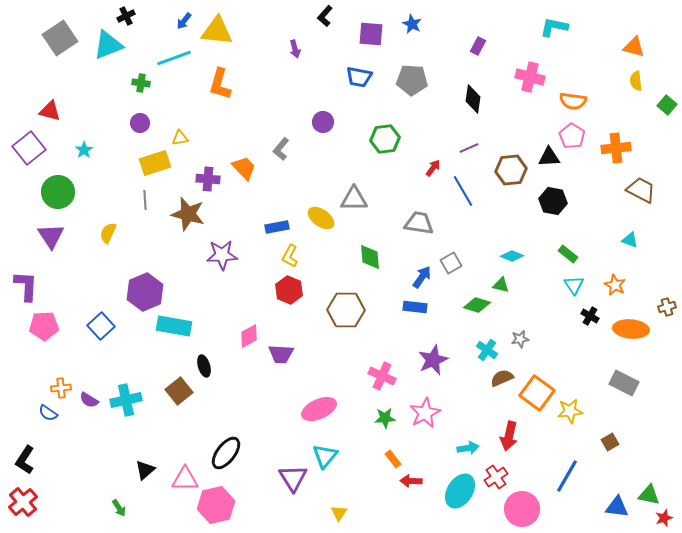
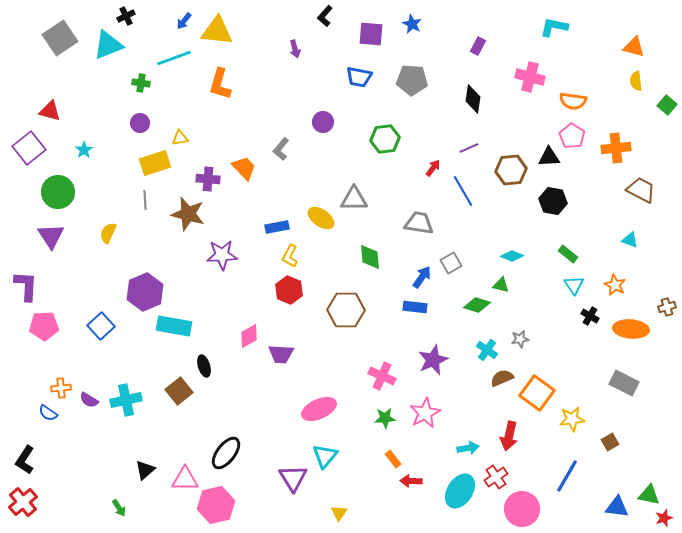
yellow star at (570, 411): moved 2 px right, 8 px down
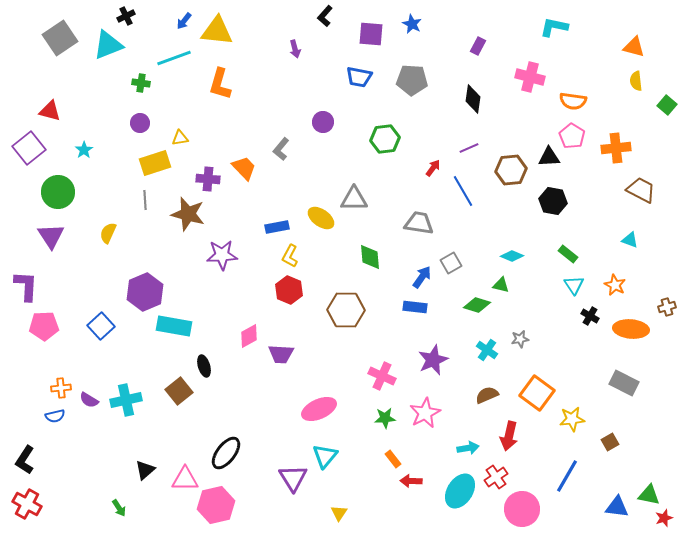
brown semicircle at (502, 378): moved 15 px left, 17 px down
blue semicircle at (48, 413): moved 7 px right, 3 px down; rotated 48 degrees counterclockwise
red cross at (23, 502): moved 4 px right, 2 px down; rotated 20 degrees counterclockwise
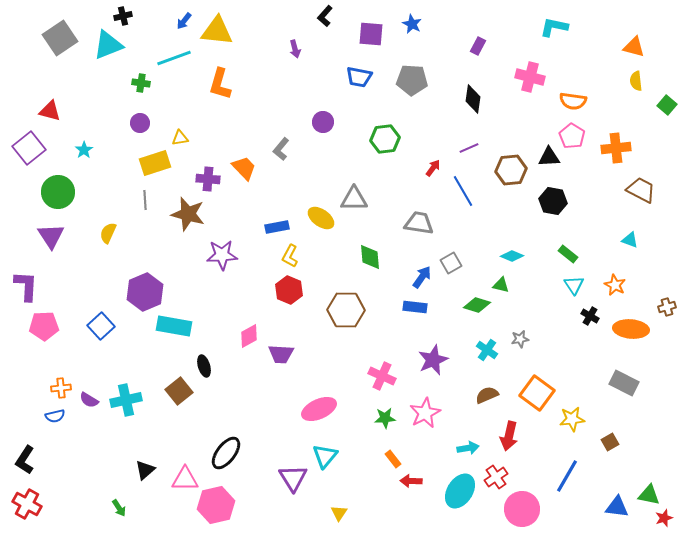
black cross at (126, 16): moved 3 px left; rotated 12 degrees clockwise
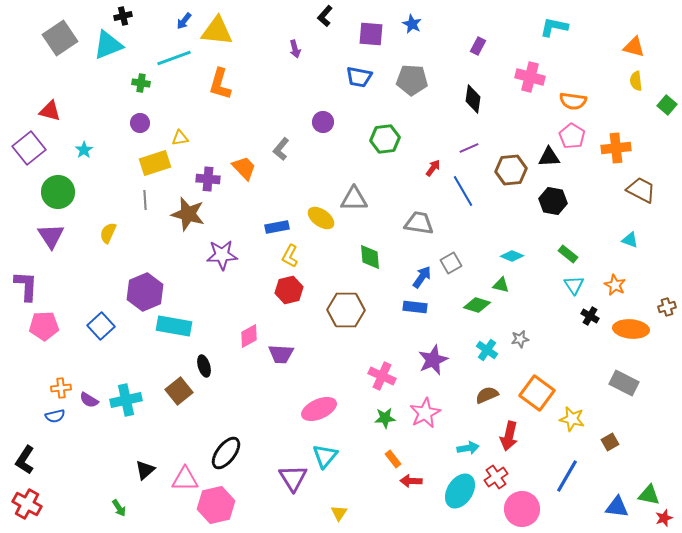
red hexagon at (289, 290): rotated 24 degrees clockwise
yellow star at (572, 419): rotated 20 degrees clockwise
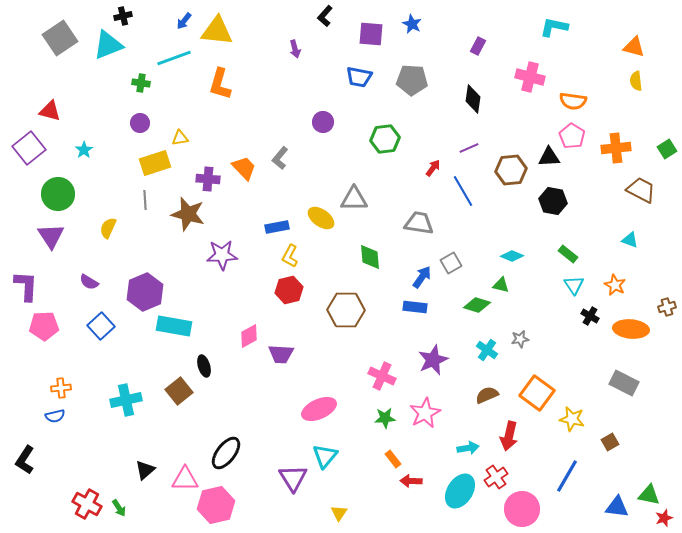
green square at (667, 105): moved 44 px down; rotated 18 degrees clockwise
gray L-shape at (281, 149): moved 1 px left, 9 px down
green circle at (58, 192): moved 2 px down
yellow semicircle at (108, 233): moved 5 px up
purple semicircle at (89, 400): moved 118 px up
red cross at (27, 504): moved 60 px right
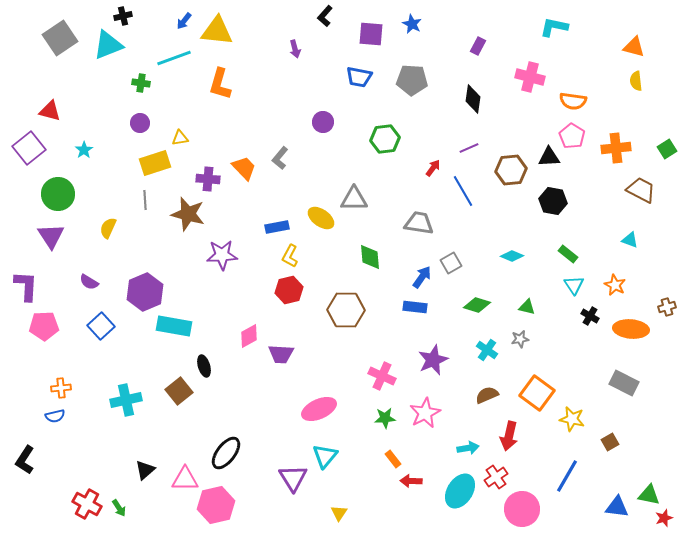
green triangle at (501, 285): moved 26 px right, 22 px down
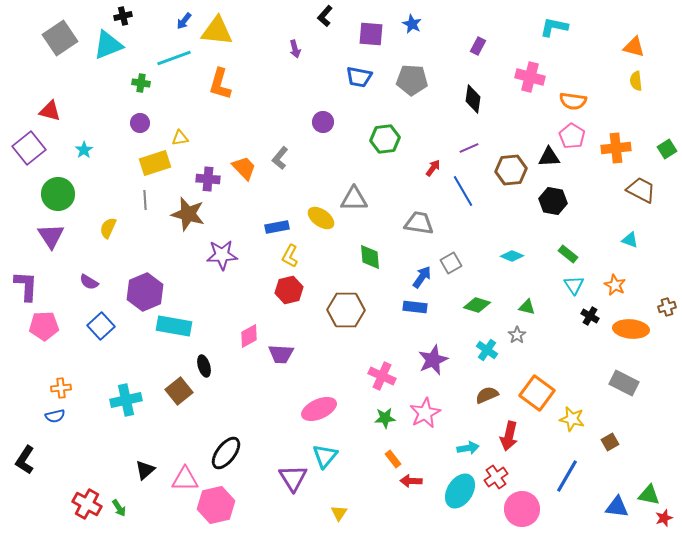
gray star at (520, 339): moved 3 px left, 4 px up; rotated 24 degrees counterclockwise
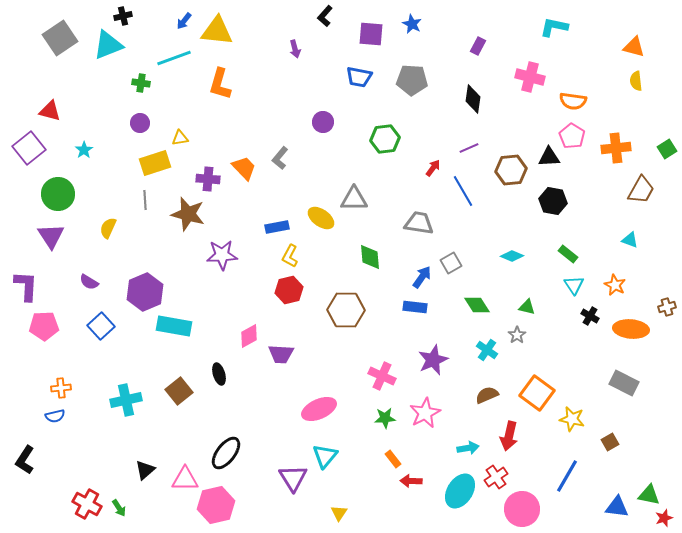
brown trapezoid at (641, 190): rotated 92 degrees clockwise
green diamond at (477, 305): rotated 40 degrees clockwise
black ellipse at (204, 366): moved 15 px right, 8 px down
